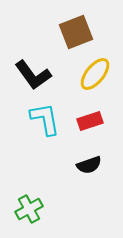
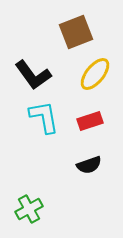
cyan L-shape: moved 1 px left, 2 px up
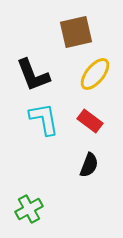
brown square: rotated 8 degrees clockwise
black L-shape: rotated 15 degrees clockwise
cyan L-shape: moved 2 px down
red rectangle: rotated 55 degrees clockwise
black semicircle: rotated 50 degrees counterclockwise
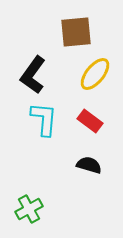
brown square: rotated 8 degrees clockwise
black L-shape: rotated 57 degrees clockwise
cyan L-shape: rotated 15 degrees clockwise
black semicircle: rotated 95 degrees counterclockwise
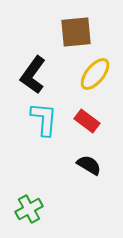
red rectangle: moved 3 px left
black semicircle: rotated 15 degrees clockwise
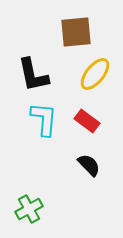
black L-shape: rotated 48 degrees counterclockwise
black semicircle: rotated 15 degrees clockwise
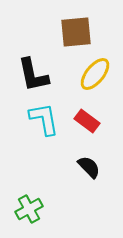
cyan L-shape: rotated 15 degrees counterclockwise
black semicircle: moved 2 px down
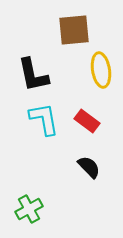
brown square: moved 2 px left, 2 px up
yellow ellipse: moved 6 px right, 4 px up; rotated 48 degrees counterclockwise
